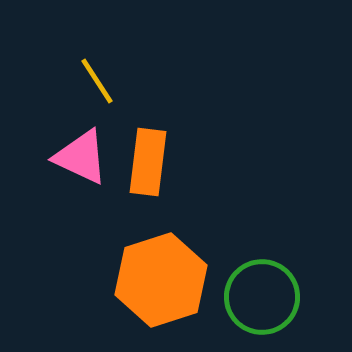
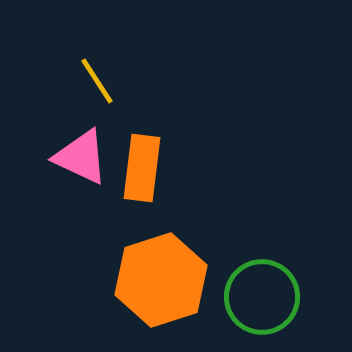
orange rectangle: moved 6 px left, 6 px down
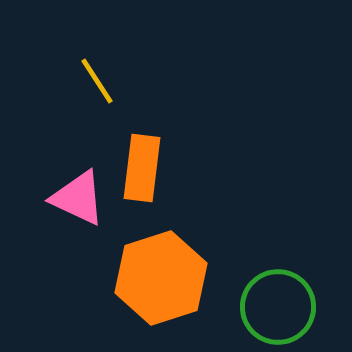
pink triangle: moved 3 px left, 41 px down
orange hexagon: moved 2 px up
green circle: moved 16 px right, 10 px down
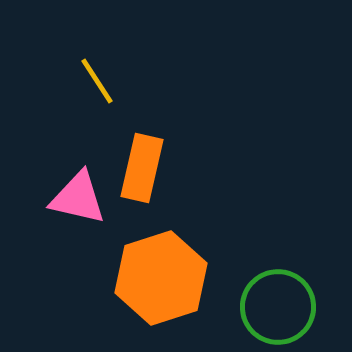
orange rectangle: rotated 6 degrees clockwise
pink triangle: rotated 12 degrees counterclockwise
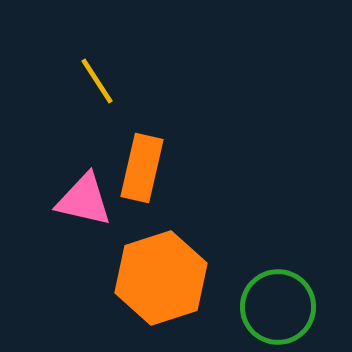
pink triangle: moved 6 px right, 2 px down
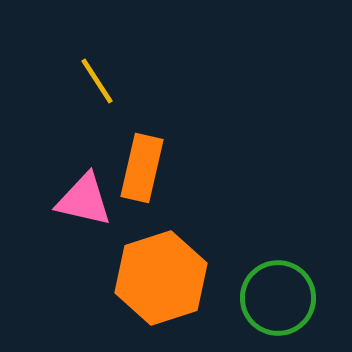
green circle: moved 9 px up
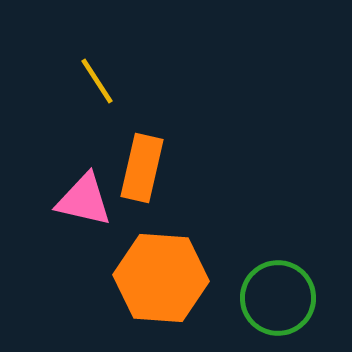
orange hexagon: rotated 22 degrees clockwise
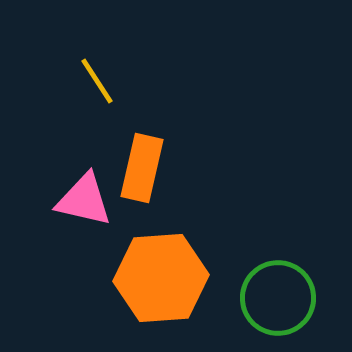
orange hexagon: rotated 8 degrees counterclockwise
